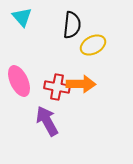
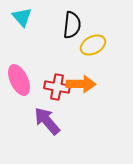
pink ellipse: moved 1 px up
purple arrow: rotated 12 degrees counterclockwise
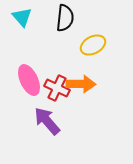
black semicircle: moved 7 px left, 7 px up
pink ellipse: moved 10 px right
red cross: moved 1 px down; rotated 15 degrees clockwise
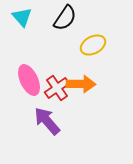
black semicircle: rotated 28 degrees clockwise
red cross: rotated 30 degrees clockwise
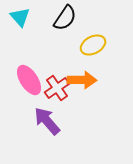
cyan triangle: moved 2 px left
pink ellipse: rotated 8 degrees counterclockwise
orange arrow: moved 1 px right, 4 px up
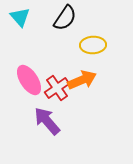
yellow ellipse: rotated 25 degrees clockwise
orange arrow: rotated 24 degrees counterclockwise
